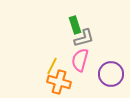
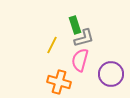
yellow line: moved 21 px up
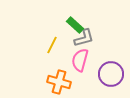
green rectangle: rotated 30 degrees counterclockwise
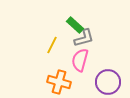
purple circle: moved 3 px left, 8 px down
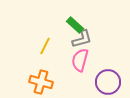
gray L-shape: moved 2 px left, 1 px down
yellow line: moved 7 px left, 1 px down
orange cross: moved 18 px left
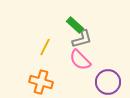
yellow line: moved 1 px down
pink semicircle: rotated 60 degrees counterclockwise
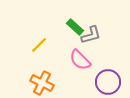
green rectangle: moved 2 px down
gray L-shape: moved 9 px right, 4 px up
yellow line: moved 6 px left, 2 px up; rotated 18 degrees clockwise
orange cross: moved 1 px right, 1 px down; rotated 10 degrees clockwise
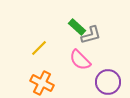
green rectangle: moved 2 px right
yellow line: moved 3 px down
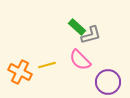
yellow line: moved 8 px right, 17 px down; rotated 30 degrees clockwise
orange cross: moved 22 px left, 11 px up
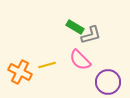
green rectangle: moved 2 px left; rotated 12 degrees counterclockwise
